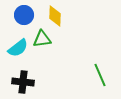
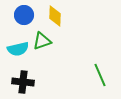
green triangle: moved 2 px down; rotated 12 degrees counterclockwise
cyan semicircle: moved 1 px down; rotated 25 degrees clockwise
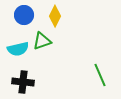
yellow diamond: rotated 25 degrees clockwise
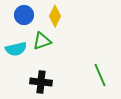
cyan semicircle: moved 2 px left
black cross: moved 18 px right
